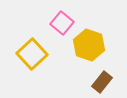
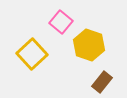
pink square: moved 1 px left, 1 px up
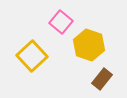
yellow square: moved 2 px down
brown rectangle: moved 3 px up
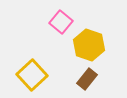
yellow square: moved 19 px down
brown rectangle: moved 15 px left
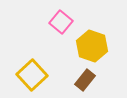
yellow hexagon: moved 3 px right, 1 px down
brown rectangle: moved 2 px left, 1 px down
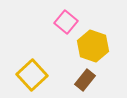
pink square: moved 5 px right
yellow hexagon: moved 1 px right
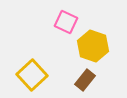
pink square: rotated 15 degrees counterclockwise
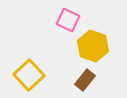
pink square: moved 2 px right, 2 px up
yellow square: moved 3 px left
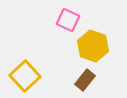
yellow square: moved 4 px left, 1 px down
